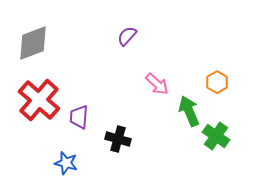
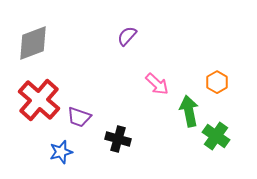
green arrow: rotated 12 degrees clockwise
purple trapezoid: rotated 75 degrees counterclockwise
blue star: moved 5 px left, 11 px up; rotated 30 degrees counterclockwise
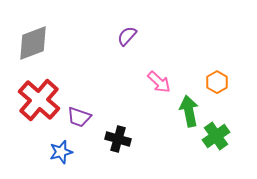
pink arrow: moved 2 px right, 2 px up
green cross: rotated 20 degrees clockwise
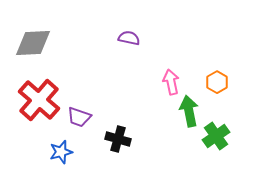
purple semicircle: moved 2 px right, 2 px down; rotated 60 degrees clockwise
gray diamond: rotated 18 degrees clockwise
pink arrow: moved 12 px right; rotated 145 degrees counterclockwise
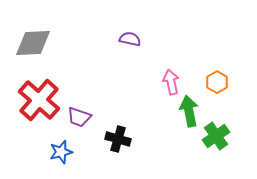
purple semicircle: moved 1 px right, 1 px down
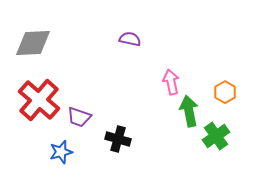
orange hexagon: moved 8 px right, 10 px down
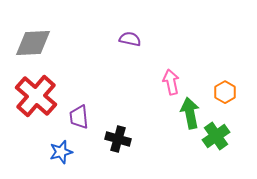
red cross: moved 3 px left, 4 px up
green arrow: moved 1 px right, 2 px down
purple trapezoid: rotated 65 degrees clockwise
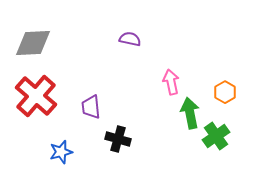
purple trapezoid: moved 12 px right, 10 px up
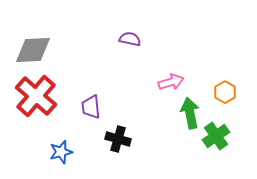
gray diamond: moved 7 px down
pink arrow: rotated 85 degrees clockwise
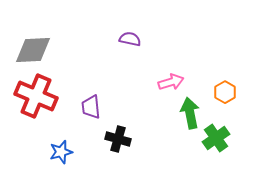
red cross: rotated 18 degrees counterclockwise
green cross: moved 2 px down
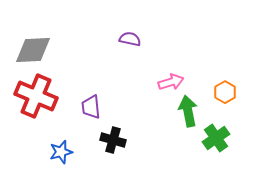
green arrow: moved 2 px left, 2 px up
black cross: moved 5 px left, 1 px down
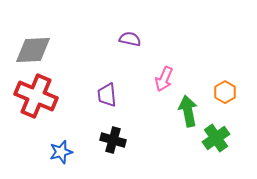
pink arrow: moved 7 px left, 3 px up; rotated 130 degrees clockwise
purple trapezoid: moved 16 px right, 12 px up
